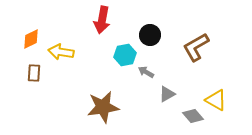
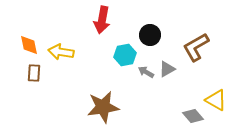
orange diamond: moved 2 px left, 6 px down; rotated 75 degrees counterclockwise
gray triangle: moved 25 px up
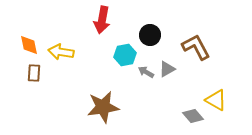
brown L-shape: rotated 92 degrees clockwise
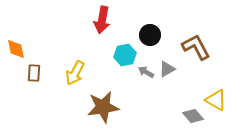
orange diamond: moved 13 px left, 4 px down
yellow arrow: moved 14 px right, 21 px down; rotated 70 degrees counterclockwise
